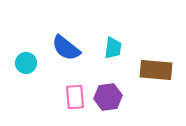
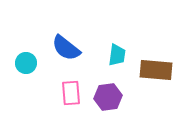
cyan trapezoid: moved 4 px right, 7 px down
pink rectangle: moved 4 px left, 4 px up
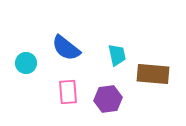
cyan trapezoid: rotated 20 degrees counterclockwise
brown rectangle: moved 3 px left, 4 px down
pink rectangle: moved 3 px left, 1 px up
purple hexagon: moved 2 px down
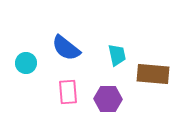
purple hexagon: rotated 8 degrees clockwise
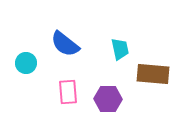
blue semicircle: moved 1 px left, 4 px up
cyan trapezoid: moved 3 px right, 6 px up
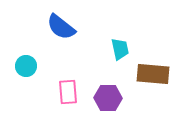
blue semicircle: moved 4 px left, 17 px up
cyan circle: moved 3 px down
purple hexagon: moved 1 px up
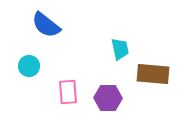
blue semicircle: moved 15 px left, 2 px up
cyan circle: moved 3 px right
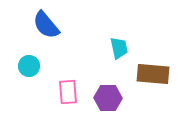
blue semicircle: rotated 12 degrees clockwise
cyan trapezoid: moved 1 px left, 1 px up
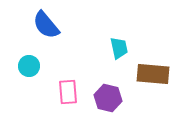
purple hexagon: rotated 12 degrees clockwise
